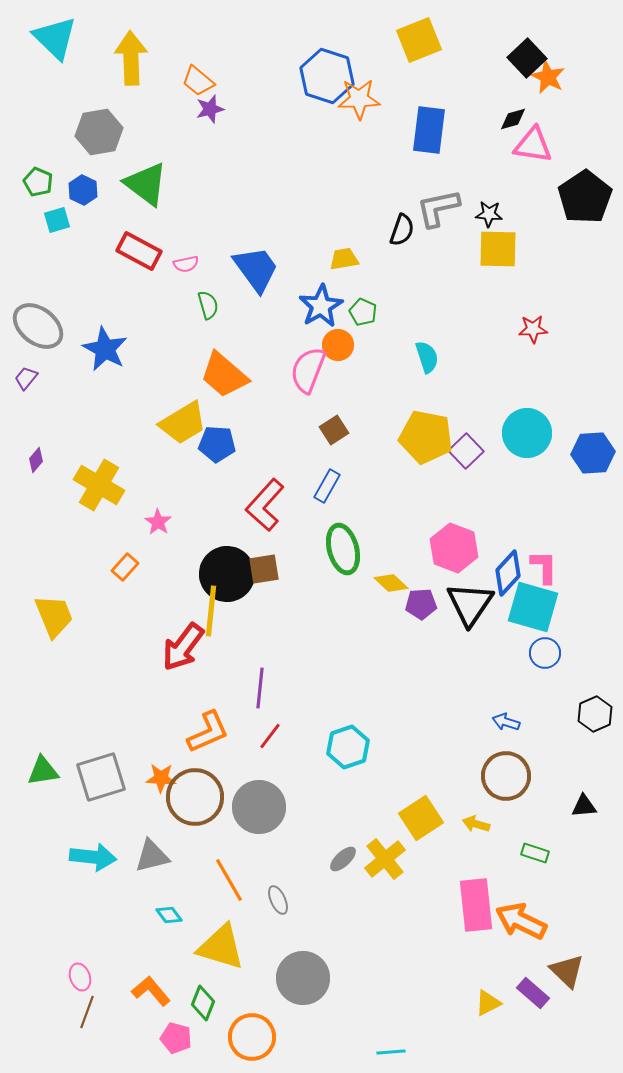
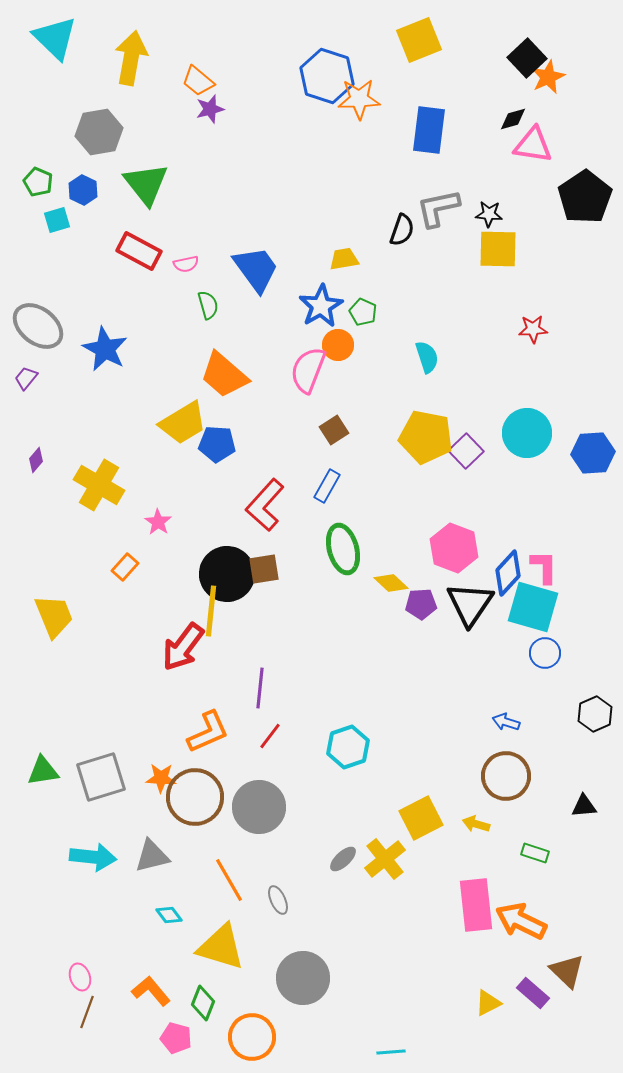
yellow arrow at (131, 58): rotated 12 degrees clockwise
orange star at (548, 77): rotated 20 degrees clockwise
green triangle at (146, 184): rotated 15 degrees clockwise
yellow square at (421, 818): rotated 6 degrees clockwise
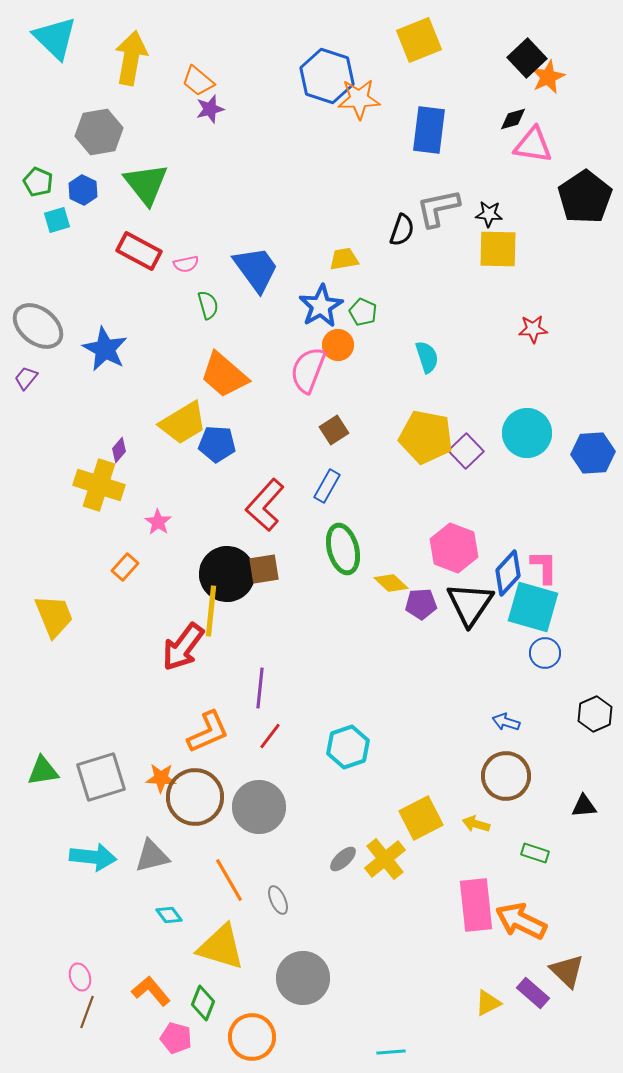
purple diamond at (36, 460): moved 83 px right, 10 px up
yellow cross at (99, 485): rotated 12 degrees counterclockwise
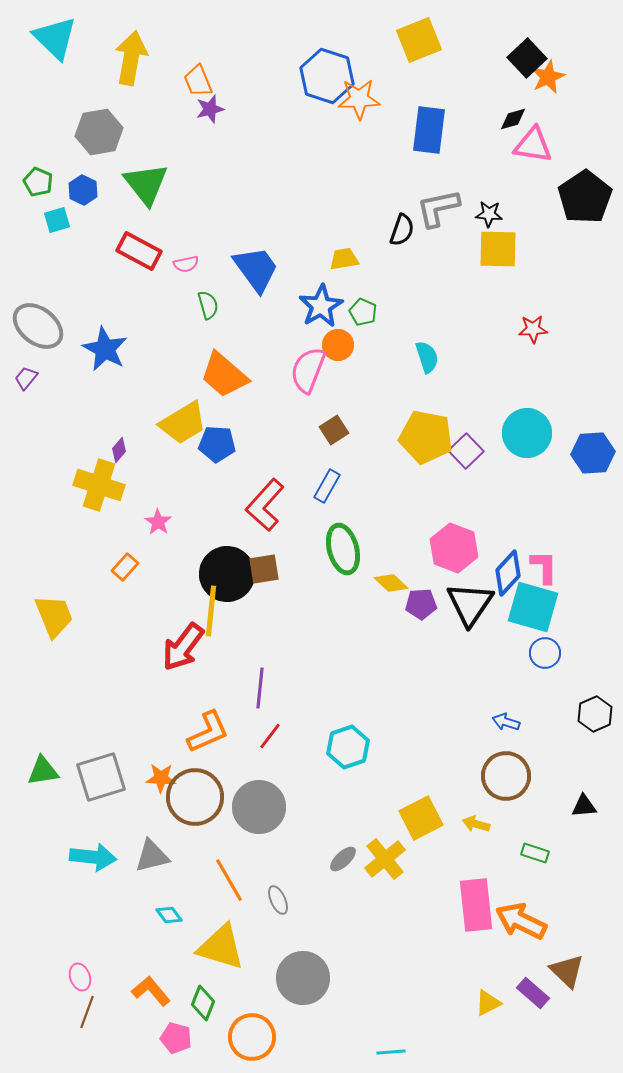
orange trapezoid at (198, 81): rotated 28 degrees clockwise
